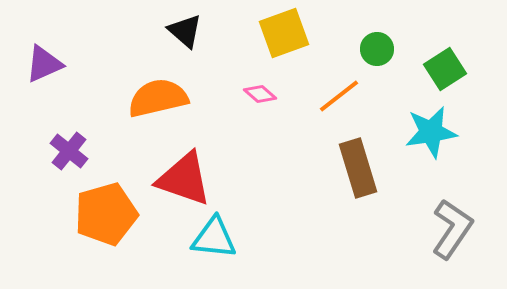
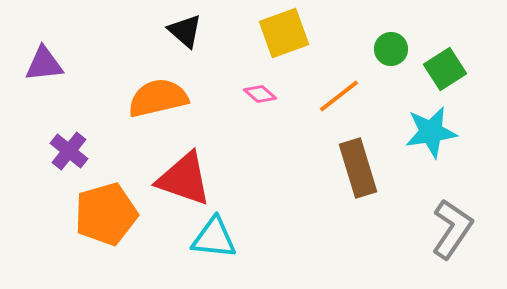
green circle: moved 14 px right
purple triangle: rotated 18 degrees clockwise
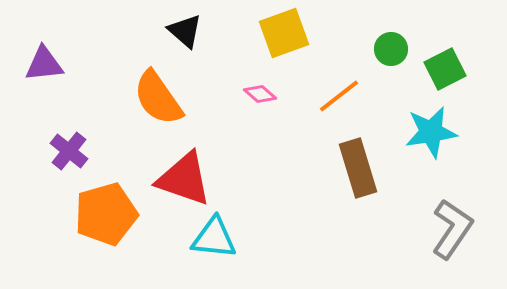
green square: rotated 6 degrees clockwise
orange semicircle: rotated 112 degrees counterclockwise
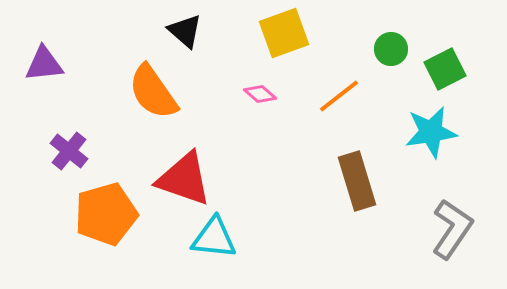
orange semicircle: moved 5 px left, 6 px up
brown rectangle: moved 1 px left, 13 px down
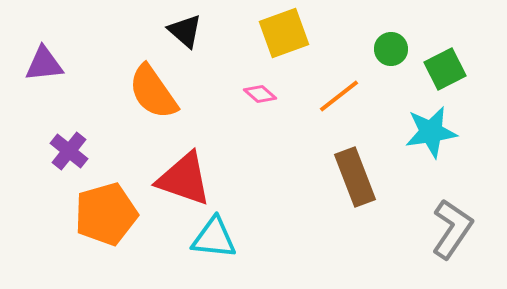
brown rectangle: moved 2 px left, 4 px up; rotated 4 degrees counterclockwise
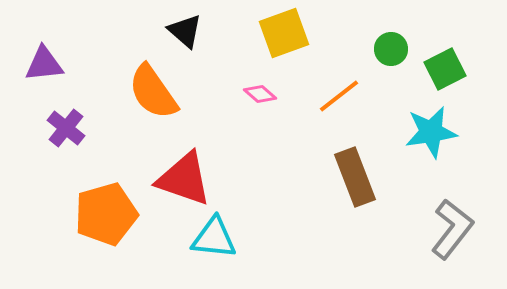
purple cross: moved 3 px left, 23 px up
gray L-shape: rotated 4 degrees clockwise
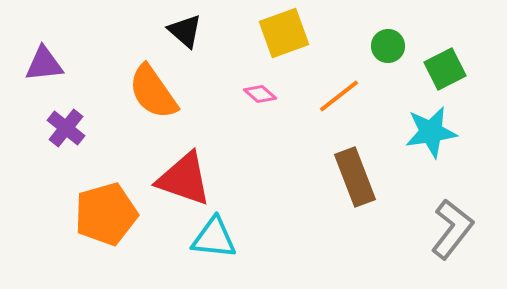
green circle: moved 3 px left, 3 px up
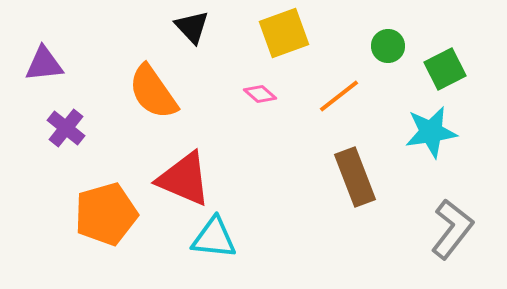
black triangle: moved 7 px right, 4 px up; rotated 6 degrees clockwise
red triangle: rotated 4 degrees clockwise
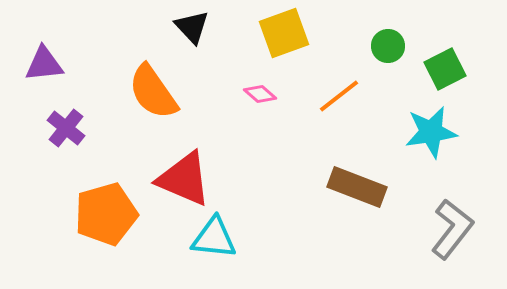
brown rectangle: moved 2 px right, 10 px down; rotated 48 degrees counterclockwise
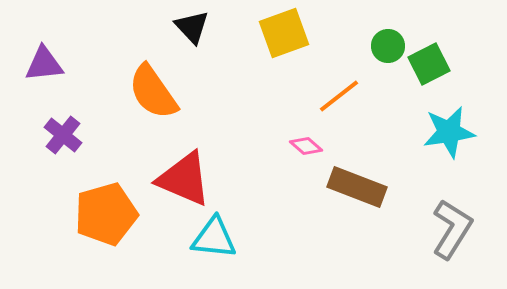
green square: moved 16 px left, 5 px up
pink diamond: moved 46 px right, 52 px down
purple cross: moved 3 px left, 7 px down
cyan star: moved 18 px right
gray L-shape: rotated 6 degrees counterclockwise
